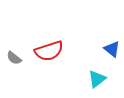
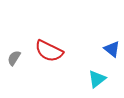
red semicircle: rotated 44 degrees clockwise
gray semicircle: rotated 84 degrees clockwise
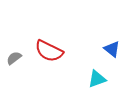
gray semicircle: rotated 21 degrees clockwise
cyan triangle: rotated 18 degrees clockwise
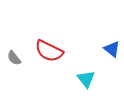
gray semicircle: rotated 91 degrees counterclockwise
cyan triangle: moved 11 px left; rotated 48 degrees counterclockwise
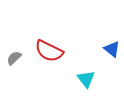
gray semicircle: rotated 84 degrees clockwise
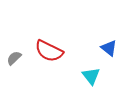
blue triangle: moved 3 px left, 1 px up
cyan triangle: moved 5 px right, 3 px up
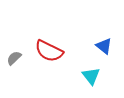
blue triangle: moved 5 px left, 2 px up
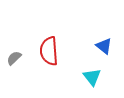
red semicircle: rotated 60 degrees clockwise
cyan triangle: moved 1 px right, 1 px down
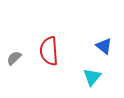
cyan triangle: rotated 18 degrees clockwise
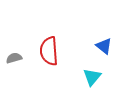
gray semicircle: rotated 28 degrees clockwise
